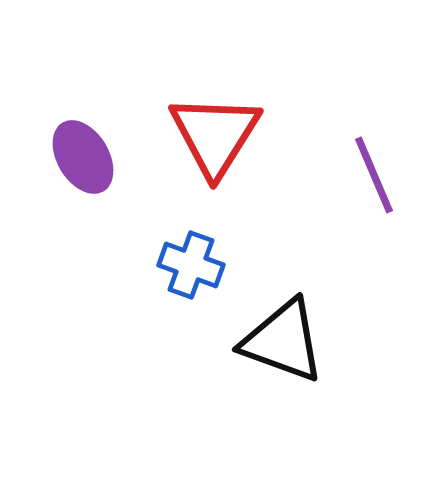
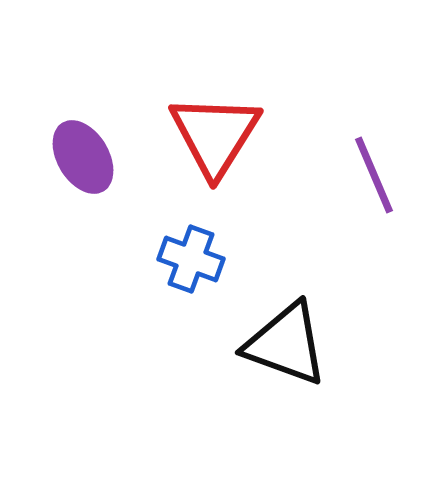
blue cross: moved 6 px up
black triangle: moved 3 px right, 3 px down
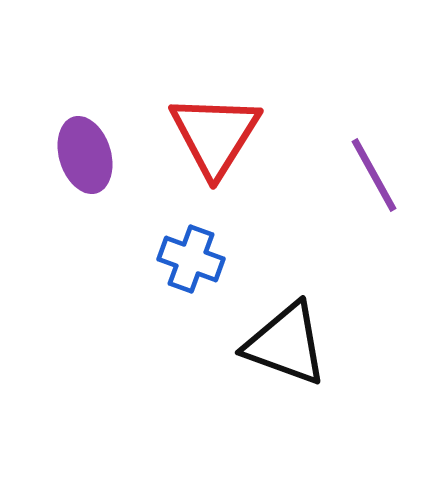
purple ellipse: moved 2 px right, 2 px up; rotated 14 degrees clockwise
purple line: rotated 6 degrees counterclockwise
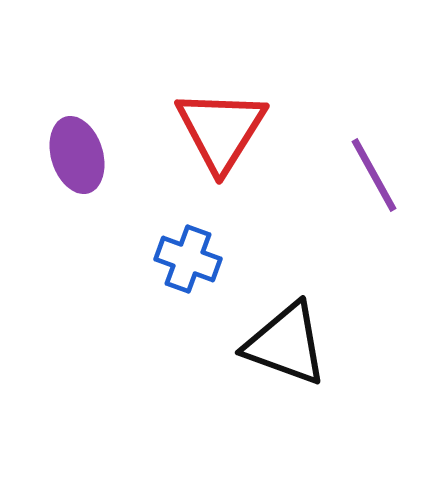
red triangle: moved 6 px right, 5 px up
purple ellipse: moved 8 px left
blue cross: moved 3 px left
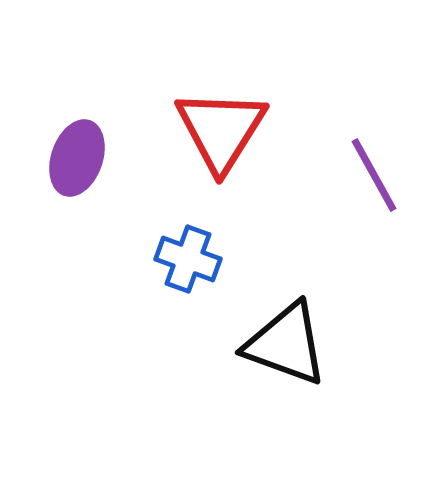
purple ellipse: moved 3 px down; rotated 36 degrees clockwise
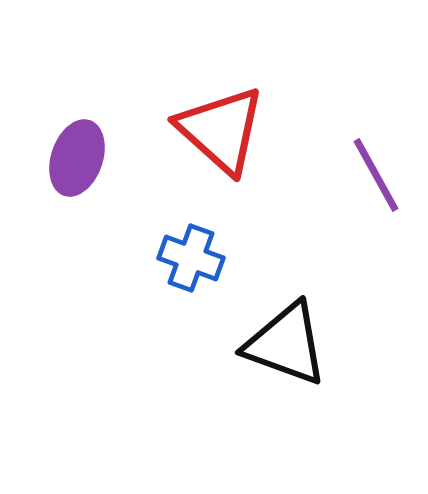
red triangle: rotated 20 degrees counterclockwise
purple line: moved 2 px right
blue cross: moved 3 px right, 1 px up
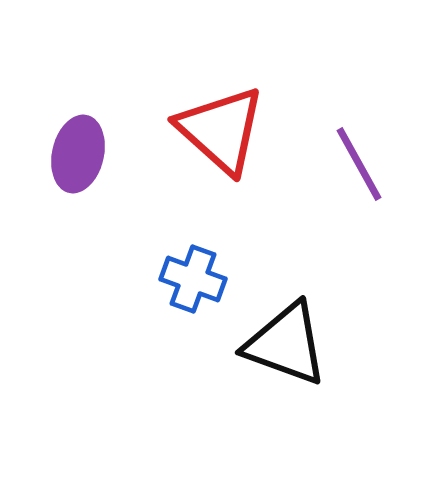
purple ellipse: moved 1 px right, 4 px up; rotated 6 degrees counterclockwise
purple line: moved 17 px left, 11 px up
blue cross: moved 2 px right, 21 px down
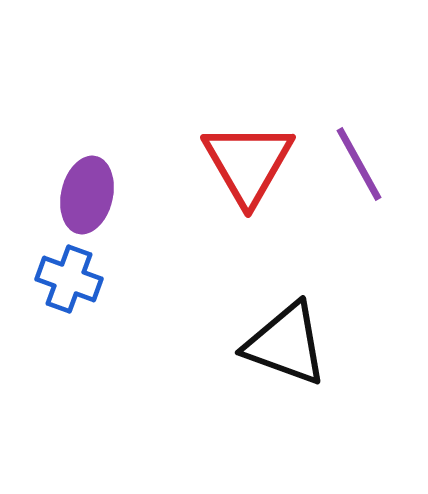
red triangle: moved 27 px right, 33 px down; rotated 18 degrees clockwise
purple ellipse: moved 9 px right, 41 px down
blue cross: moved 124 px left
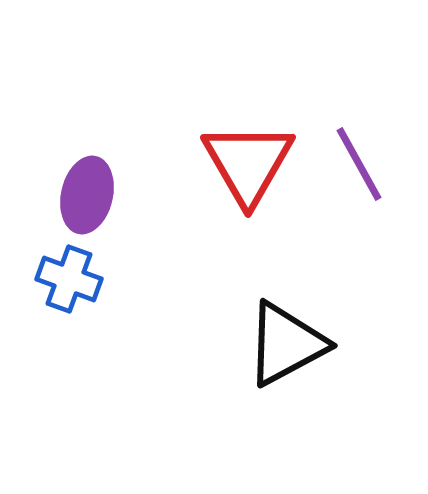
black triangle: rotated 48 degrees counterclockwise
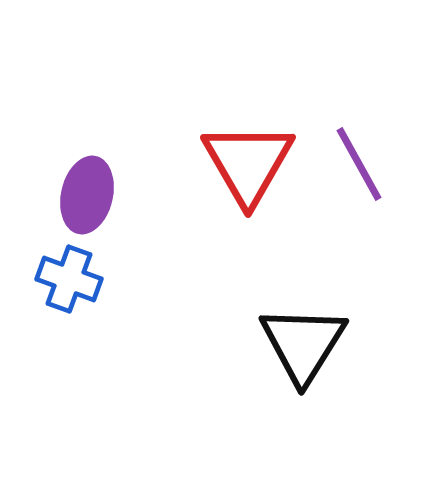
black triangle: moved 17 px right; rotated 30 degrees counterclockwise
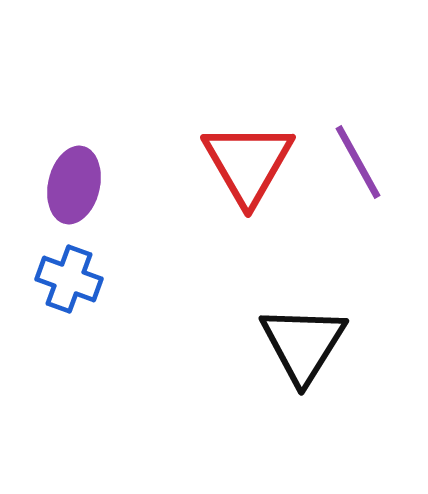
purple line: moved 1 px left, 2 px up
purple ellipse: moved 13 px left, 10 px up
